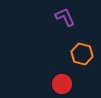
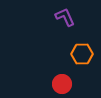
orange hexagon: rotated 15 degrees counterclockwise
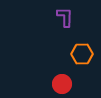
purple L-shape: rotated 25 degrees clockwise
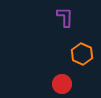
orange hexagon: rotated 25 degrees clockwise
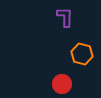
orange hexagon: rotated 10 degrees counterclockwise
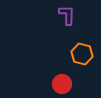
purple L-shape: moved 2 px right, 2 px up
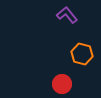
purple L-shape: rotated 40 degrees counterclockwise
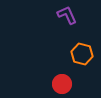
purple L-shape: rotated 15 degrees clockwise
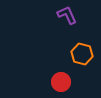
red circle: moved 1 px left, 2 px up
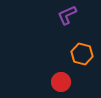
purple L-shape: rotated 90 degrees counterclockwise
